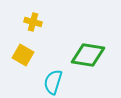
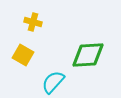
green diamond: rotated 12 degrees counterclockwise
cyan semicircle: rotated 25 degrees clockwise
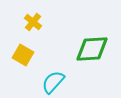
yellow cross: rotated 24 degrees clockwise
green diamond: moved 4 px right, 6 px up
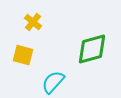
green diamond: rotated 12 degrees counterclockwise
yellow square: rotated 15 degrees counterclockwise
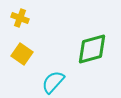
yellow cross: moved 13 px left, 4 px up; rotated 18 degrees counterclockwise
yellow square: moved 1 px left, 1 px up; rotated 20 degrees clockwise
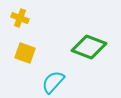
green diamond: moved 3 px left, 2 px up; rotated 36 degrees clockwise
yellow square: moved 3 px right, 1 px up; rotated 15 degrees counterclockwise
